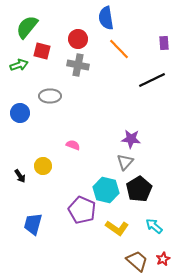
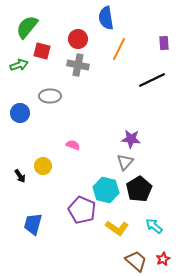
orange line: rotated 70 degrees clockwise
brown trapezoid: moved 1 px left
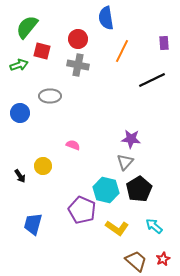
orange line: moved 3 px right, 2 px down
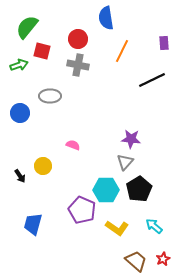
cyan hexagon: rotated 15 degrees counterclockwise
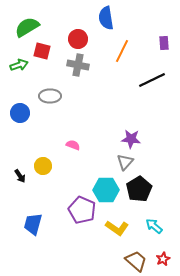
green semicircle: rotated 20 degrees clockwise
